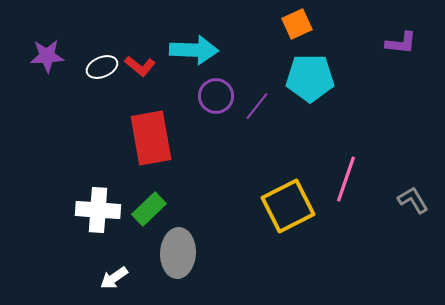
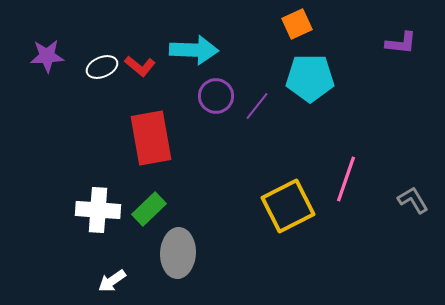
white arrow: moved 2 px left, 3 px down
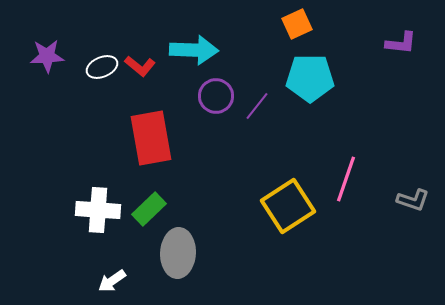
gray L-shape: rotated 140 degrees clockwise
yellow square: rotated 6 degrees counterclockwise
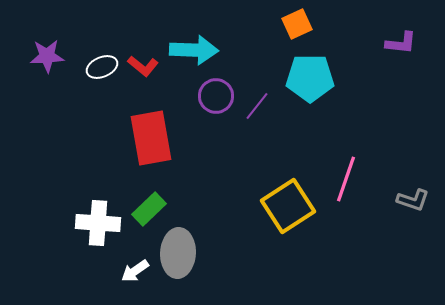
red L-shape: moved 3 px right
white cross: moved 13 px down
white arrow: moved 23 px right, 10 px up
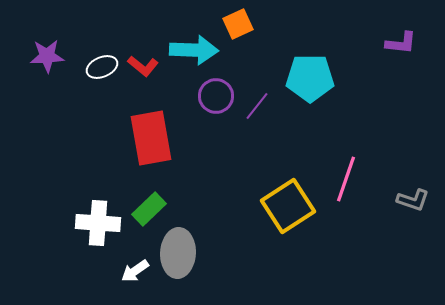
orange square: moved 59 px left
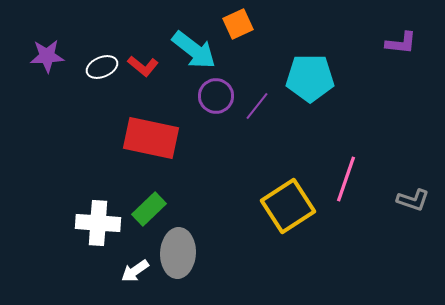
cyan arrow: rotated 36 degrees clockwise
red rectangle: rotated 68 degrees counterclockwise
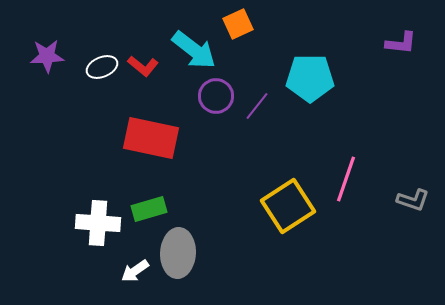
green rectangle: rotated 28 degrees clockwise
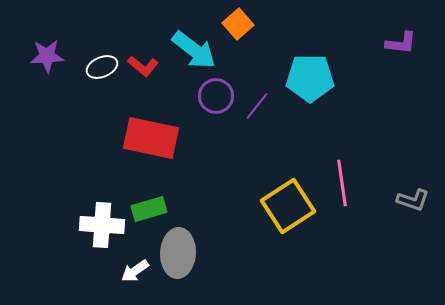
orange square: rotated 16 degrees counterclockwise
pink line: moved 4 px left, 4 px down; rotated 27 degrees counterclockwise
white cross: moved 4 px right, 2 px down
